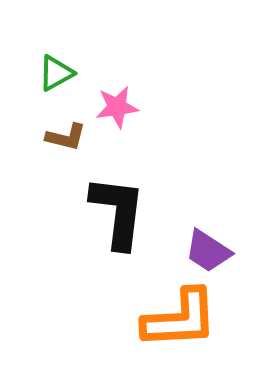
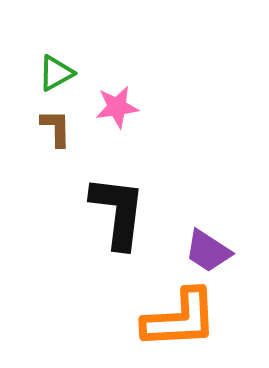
brown L-shape: moved 10 px left, 9 px up; rotated 105 degrees counterclockwise
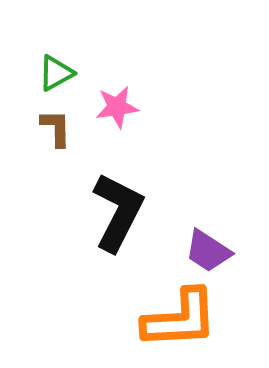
black L-shape: rotated 20 degrees clockwise
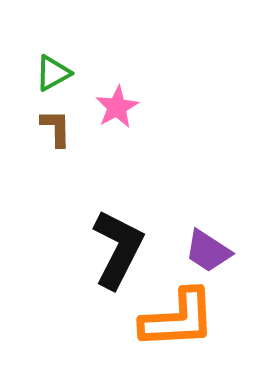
green triangle: moved 3 px left
pink star: rotated 21 degrees counterclockwise
black L-shape: moved 37 px down
orange L-shape: moved 2 px left
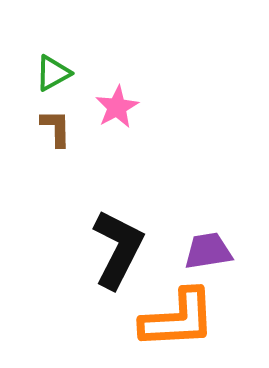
purple trapezoid: rotated 138 degrees clockwise
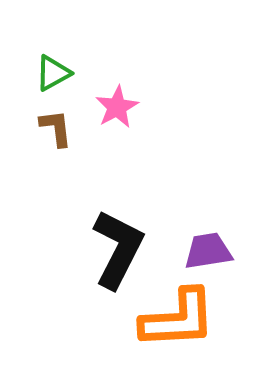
brown L-shape: rotated 6 degrees counterclockwise
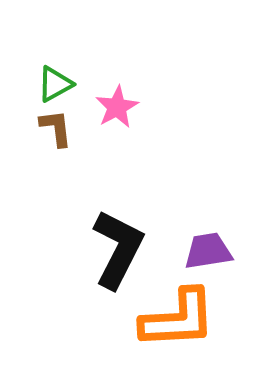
green triangle: moved 2 px right, 11 px down
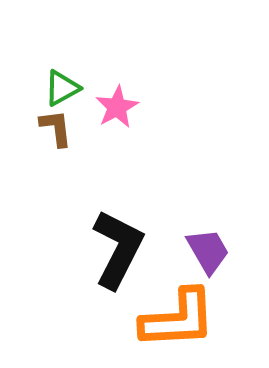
green triangle: moved 7 px right, 4 px down
purple trapezoid: rotated 69 degrees clockwise
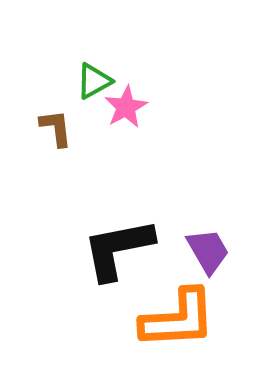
green triangle: moved 32 px right, 7 px up
pink star: moved 9 px right
black L-shape: rotated 128 degrees counterclockwise
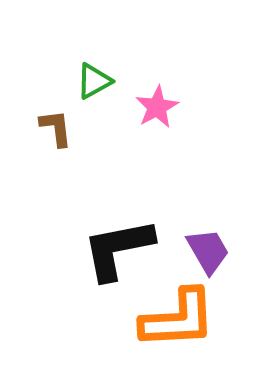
pink star: moved 31 px right
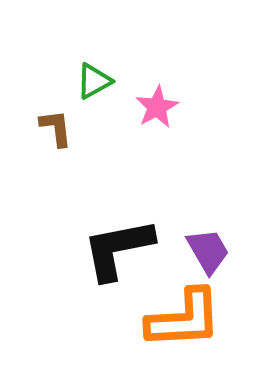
orange L-shape: moved 6 px right
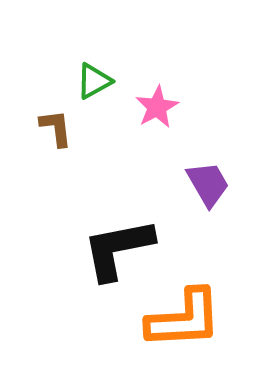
purple trapezoid: moved 67 px up
